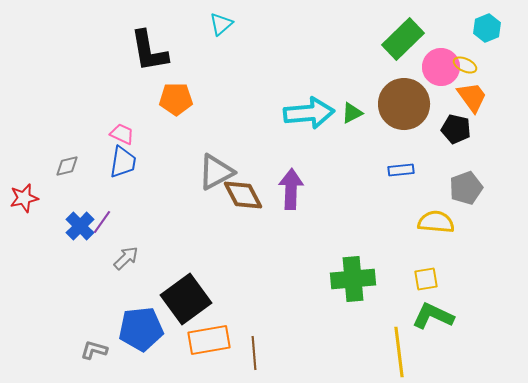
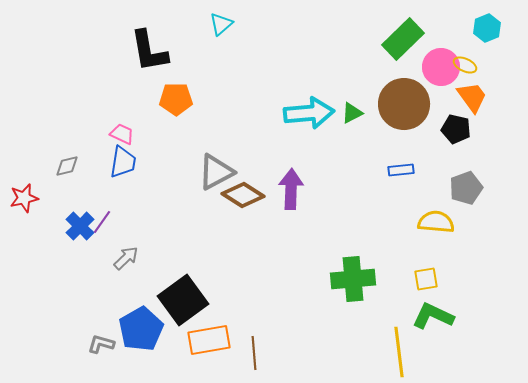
brown diamond: rotated 30 degrees counterclockwise
black square: moved 3 px left, 1 px down
blue pentagon: rotated 24 degrees counterclockwise
gray L-shape: moved 7 px right, 6 px up
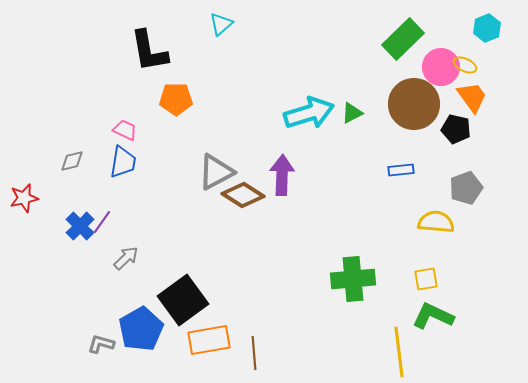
brown circle: moved 10 px right
cyan arrow: rotated 12 degrees counterclockwise
pink trapezoid: moved 3 px right, 4 px up
gray diamond: moved 5 px right, 5 px up
purple arrow: moved 9 px left, 14 px up
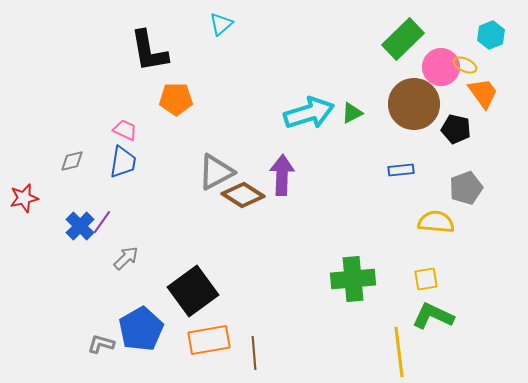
cyan hexagon: moved 4 px right, 7 px down
orange trapezoid: moved 11 px right, 4 px up
black square: moved 10 px right, 9 px up
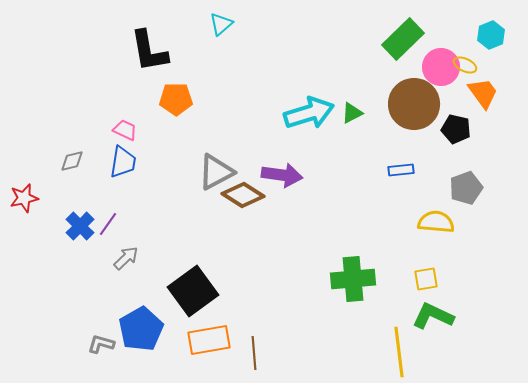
purple arrow: rotated 96 degrees clockwise
purple line: moved 6 px right, 2 px down
